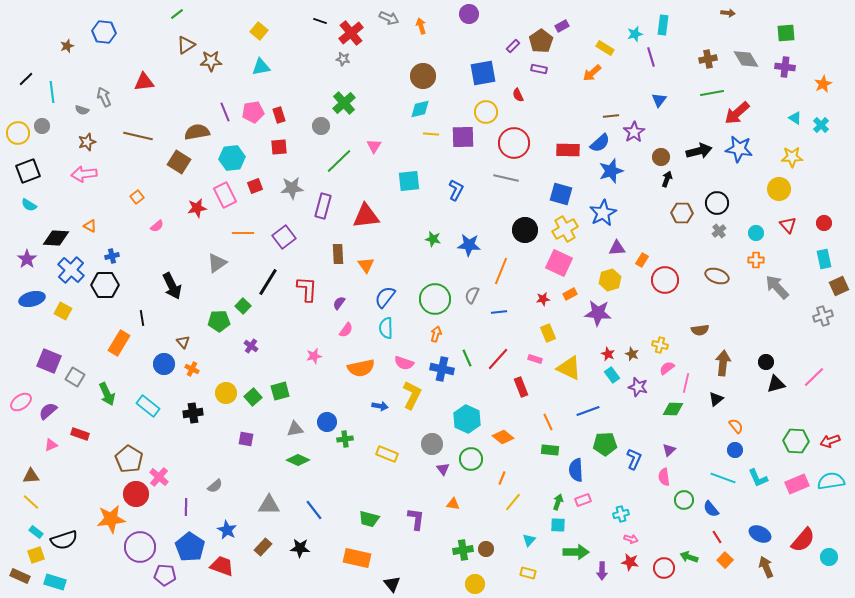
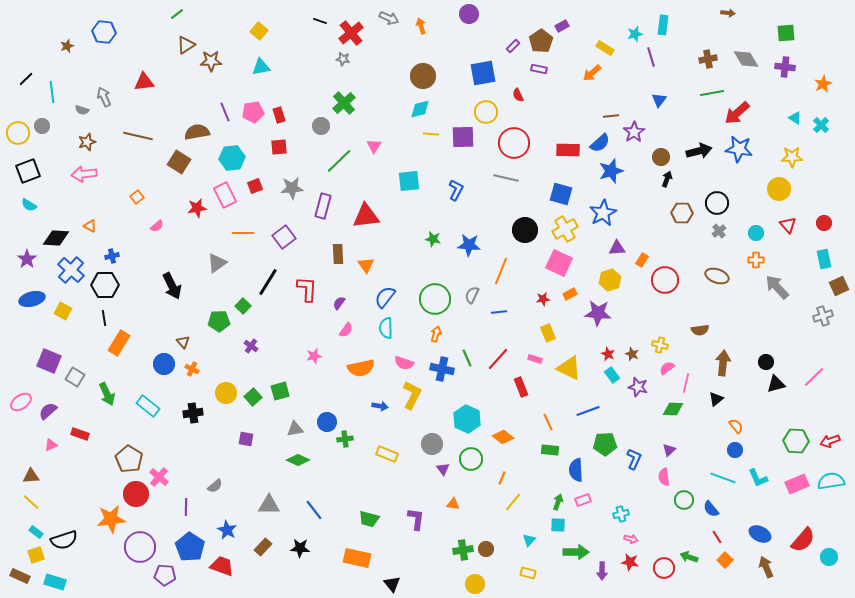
black line at (142, 318): moved 38 px left
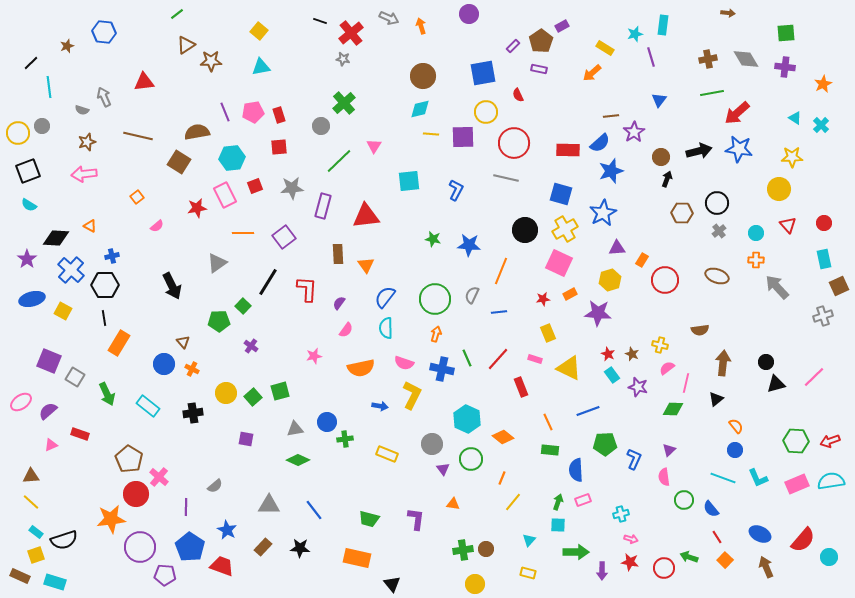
black line at (26, 79): moved 5 px right, 16 px up
cyan line at (52, 92): moved 3 px left, 5 px up
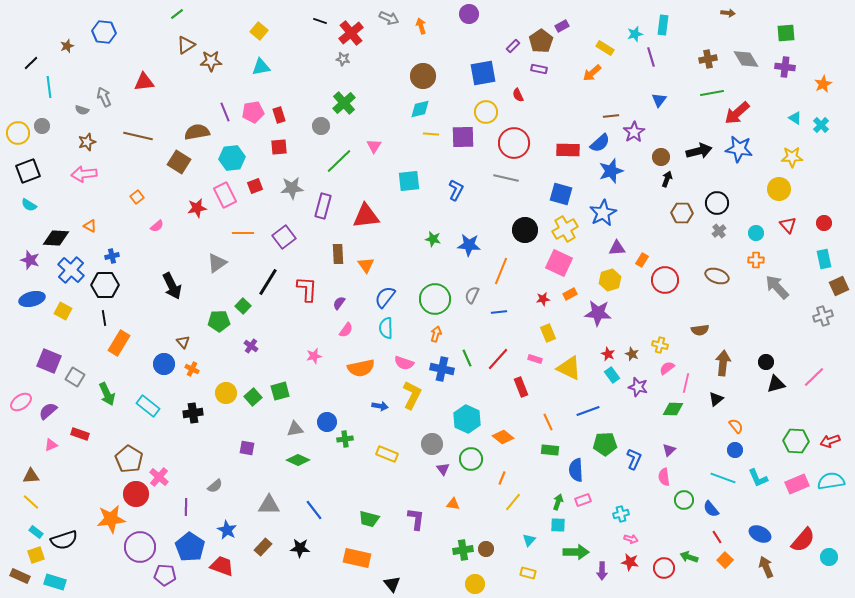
purple star at (27, 259): moved 3 px right, 1 px down; rotated 18 degrees counterclockwise
purple square at (246, 439): moved 1 px right, 9 px down
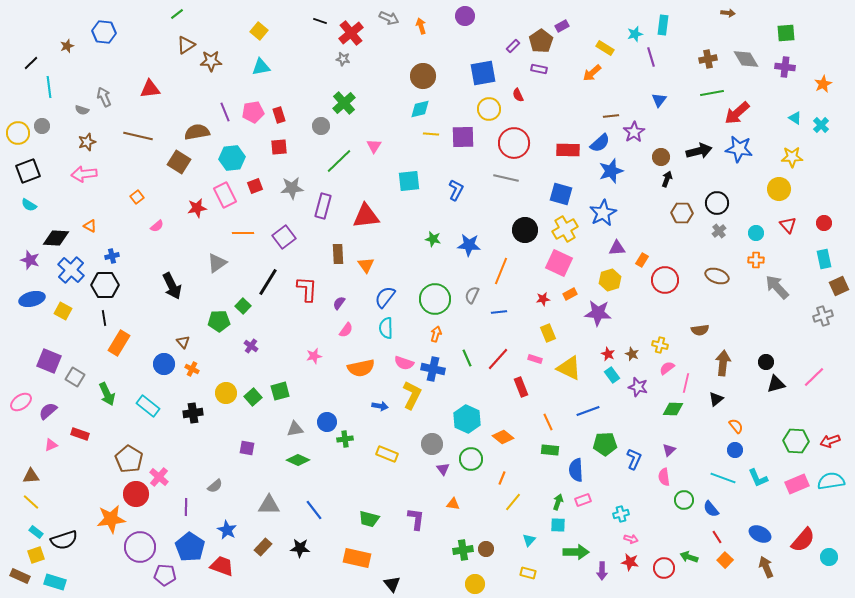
purple circle at (469, 14): moved 4 px left, 2 px down
red triangle at (144, 82): moved 6 px right, 7 px down
yellow circle at (486, 112): moved 3 px right, 3 px up
blue cross at (442, 369): moved 9 px left
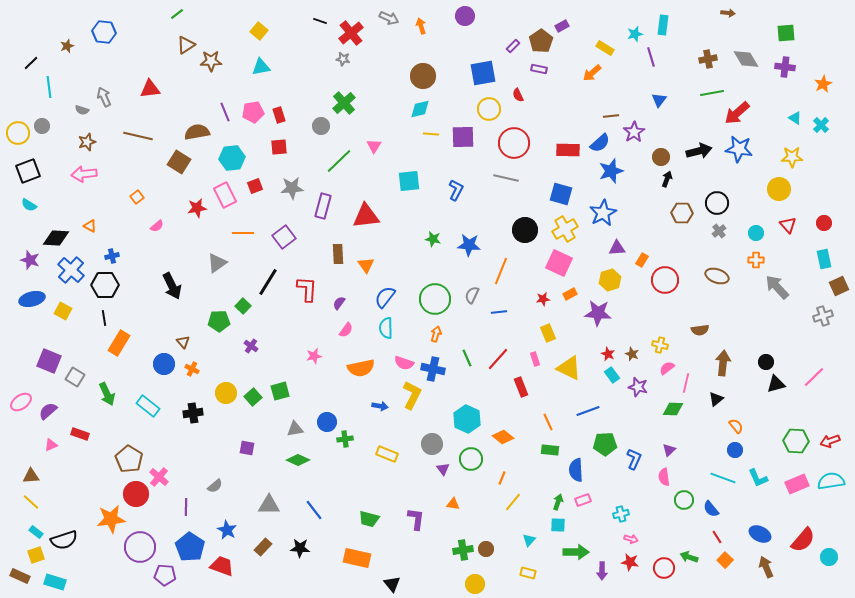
pink rectangle at (535, 359): rotated 56 degrees clockwise
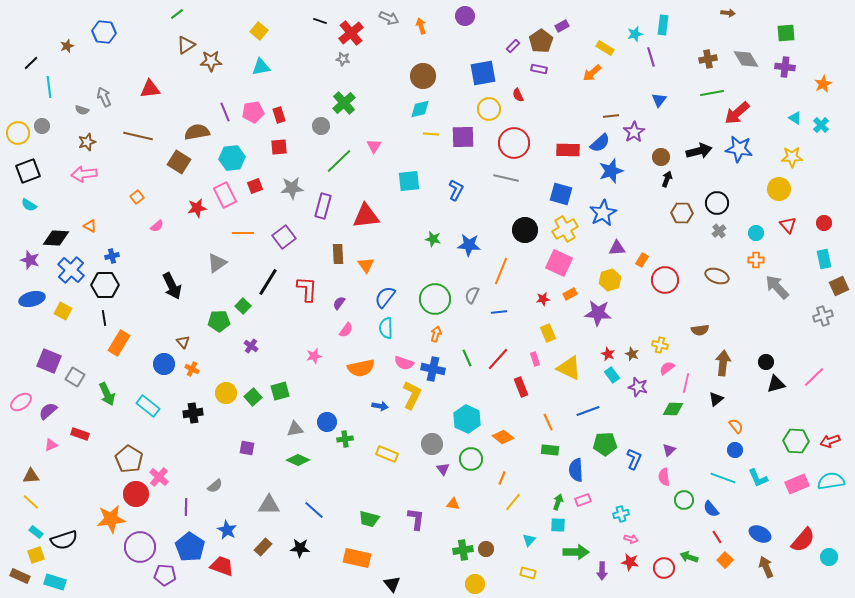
blue line at (314, 510): rotated 10 degrees counterclockwise
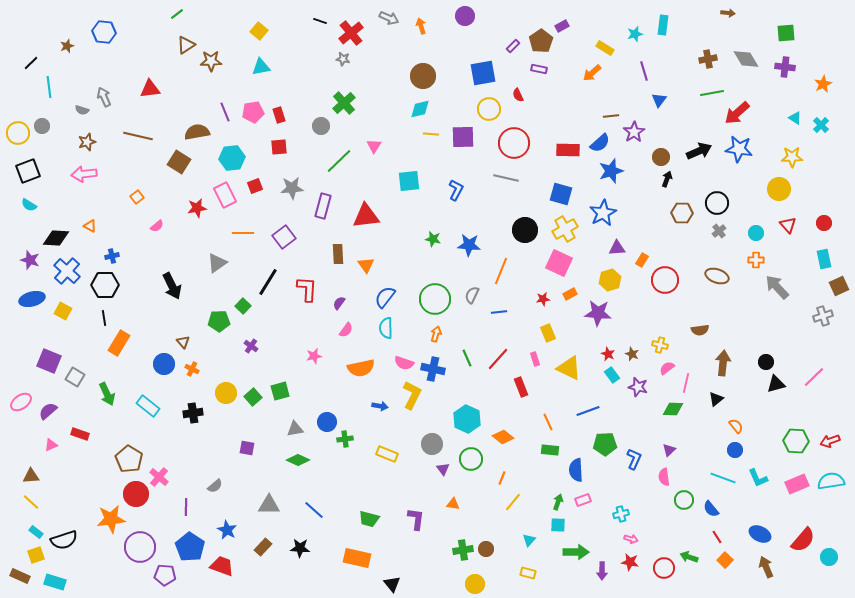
purple line at (651, 57): moved 7 px left, 14 px down
black arrow at (699, 151): rotated 10 degrees counterclockwise
blue cross at (71, 270): moved 4 px left, 1 px down
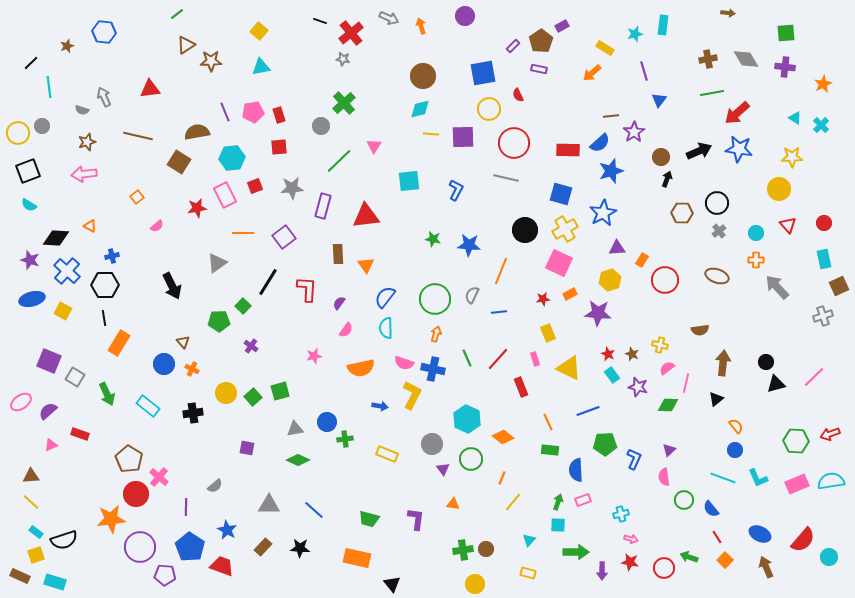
green diamond at (673, 409): moved 5 px left, 4 px up
red arrow at (830, 441): moved 7 px up
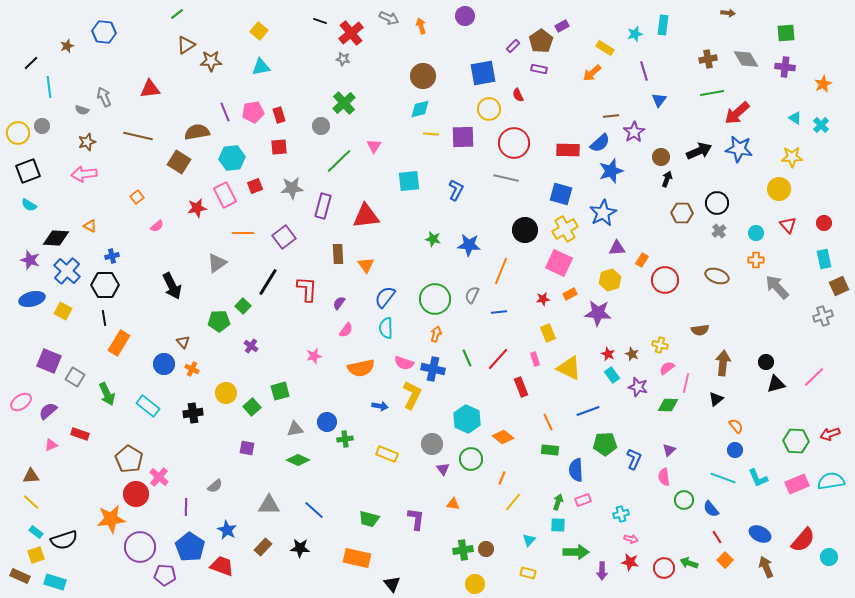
green square at (253, 397): moved 1 px left, 10 px down
green arrow at (689, 557): moved 6 px down
